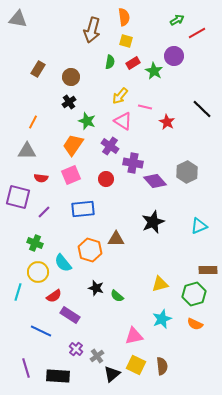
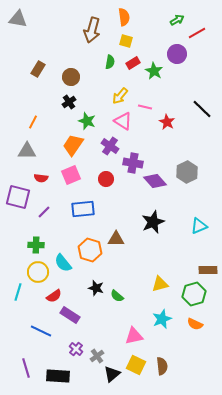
purple circle at (174, 56): moved 3 px right, 2 px up
green cross at (35, 243): moved 1 px right, 2 px down; rotated 21 degrees counterclockwise
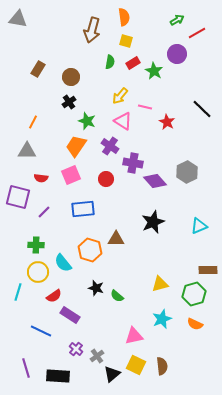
orange trapezoid at (73, 145): moved 3 px right, 1 px down
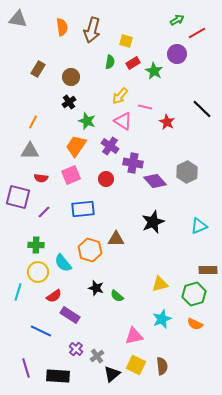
orange semicircle at (124, 17): moved 62 px left, 10 px down
gray triangle at (27, 151): moved 3 px right
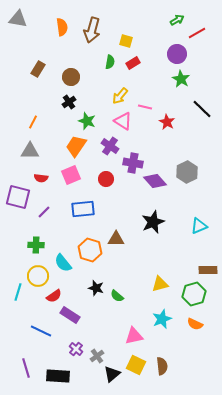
green star at (154, 71): moved 27 px right, 8 px down
yellow circle at (38, 272): moved 4 px down
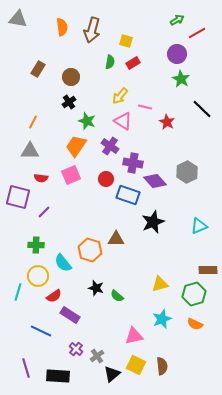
blue rectangle at (83, 209): moved 45 px right, 14 px up; rotated 25 degrees clockwise
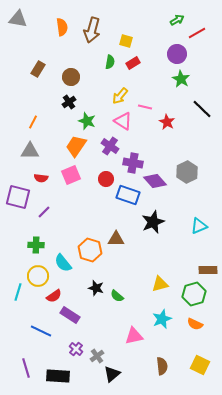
yellow square at (136, 365): moved 64 px right
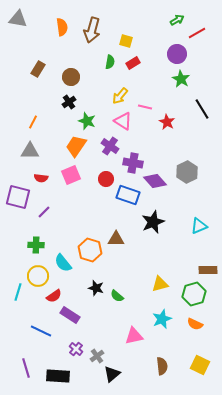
black line at (202, 109): rotated 15 degrees clockwise
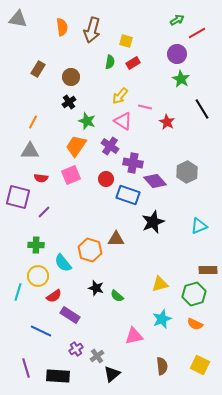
purple cross at (76, 349): rotated 16 degrees clockwise
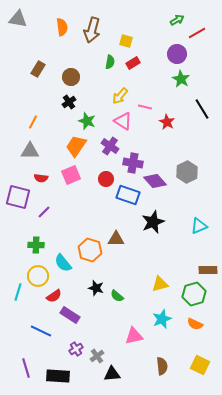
black triangle at (112, 374): rotated 36 degrees clockwise
